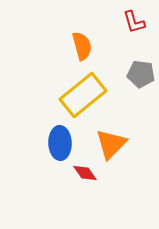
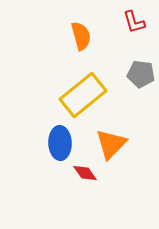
orange semicircle: moved 1 px left, 10 px up
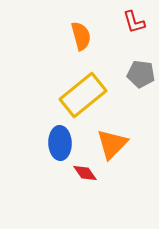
orange triangle: moved 1 px right
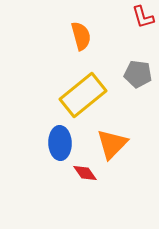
red L-shape: moved 9 px right, 5 px up
gray pentagon: moved 3 px left
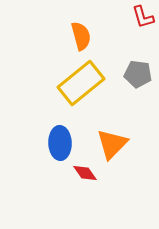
yellow rectangle: moved 2 px left, 12 px up
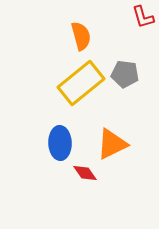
gray pentagon: moved 13 px left
orange triangle: rotated 20 degrees clockwise
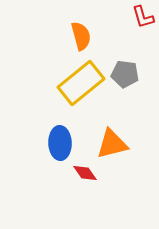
orange triangle: rotated 12 degrees clockwise
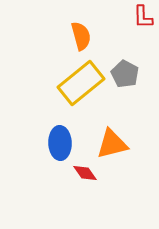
red L-shape: rotated 15 degrees clockwise
gray pentagon: rotated 20 degrees clockwise
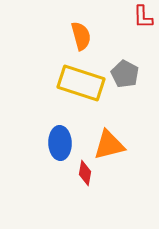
yellow rectangle: rotated 57 degrees clockwise
orange triangle: moved 3 px left, 1 px down
red diamond: rotated 45 degrees clockwise
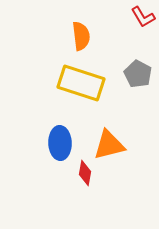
red L-shape: rotated 30 degrees counterclockwise
orange semicircle: rotated 8 degrees clockwise
gray pentagon: moved 13 px right
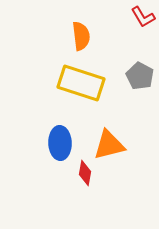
gray pentagon: moved 2 px right, 2 px down
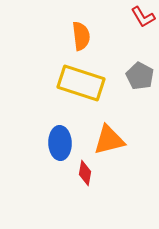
orange triangle: moved 5 px up
